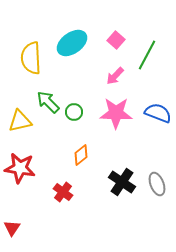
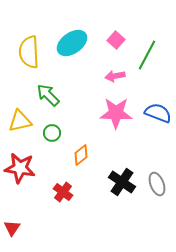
yellow semicircle: moved 2 px left, 6 px up
pink arrow: rotated 36 degrees clockwise
green arrow: moved 7 px up
green circle: moved 22 px left, 21 px down
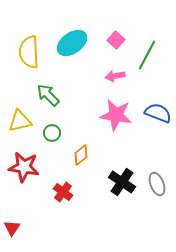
pink star: moved 2 px down; rotated 8 degrees clockwise
red star: moved 4 px right, 1 px up
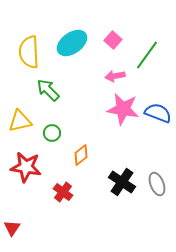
pink square: moved 3 px left
green line: rotated 8 degrees clockwise
green arrow: moved 5 px up
pink star: moved 7 px right, 6 px up
red star: moved 2 px right
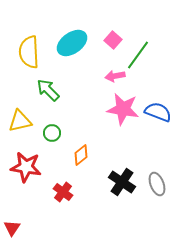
green line: moved 9 px left
blue semicircle: moved 1 px up
